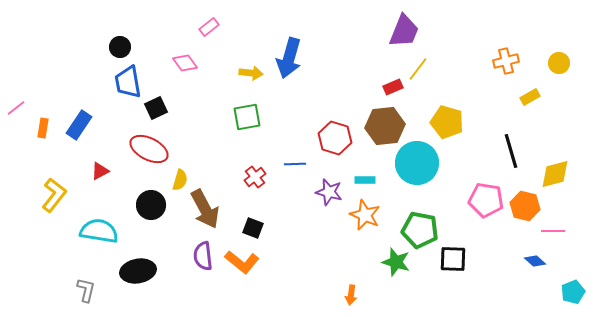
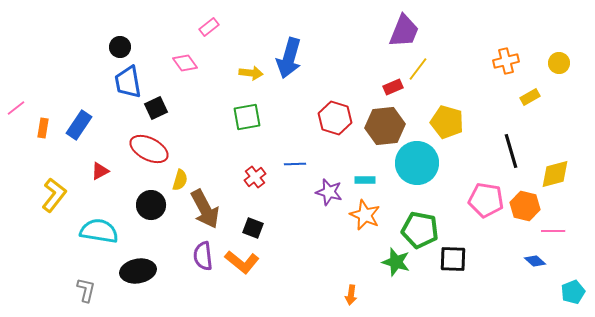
red hexagon at (335, 138): moved 20 px up
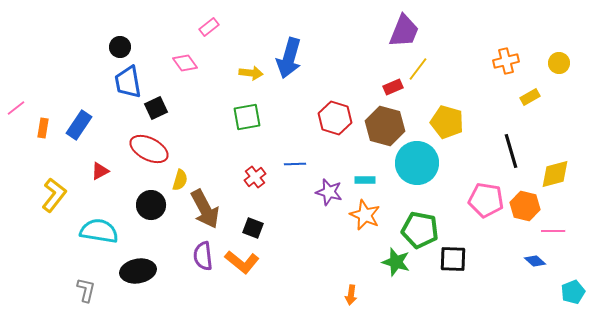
brown hexagon at (385, 126): rotated 21 degrees clockwise
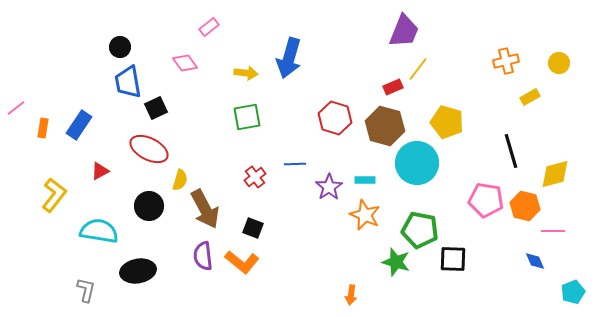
yellow arrow at (251, 73): moved 5 px left
purple star at (329, 192): moved 5 px up; rotated 24 degrees clockwise
black circle at (151, 205): moved 2 px left, 1 px down
blue diamond at (535, 261): rotated 25 degrees clockwise
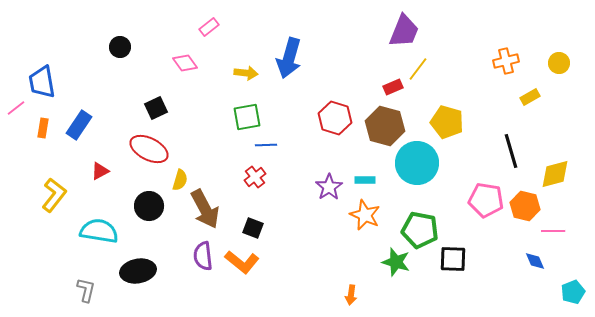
blue trapezoid at (128, 82): moved 86 px left
blue line at (295, 164): moved 29 px left, 19 px up
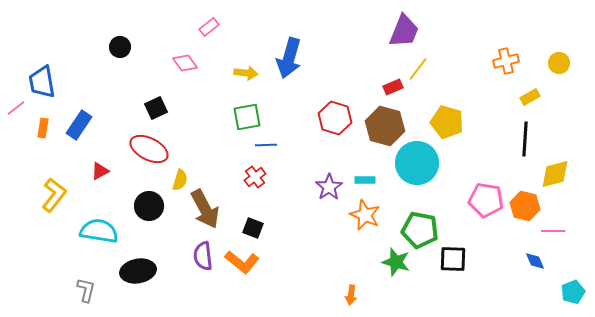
black line at (511, 151): moved 14 px right, 12 px up; rotated 20 degrees clockwise
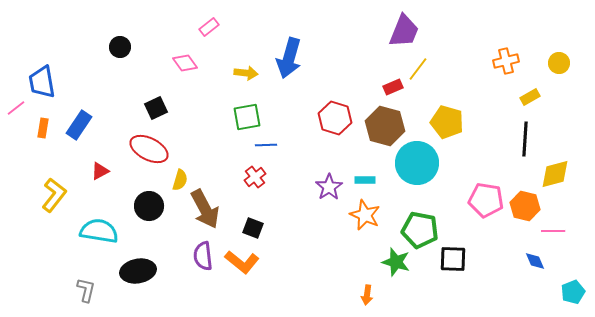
orange arrow at (351, 295): moved 16 px right
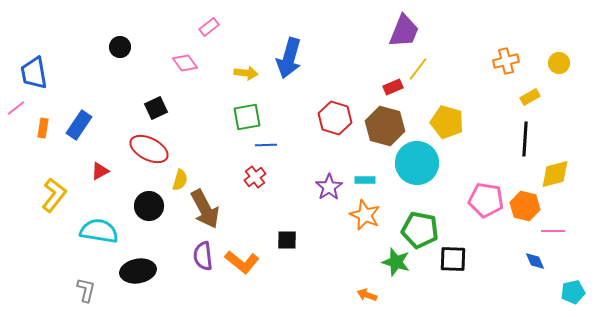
blue trapezoid at (42, 82): moved 8 px left, 9 px up
black square at (253, 228): moved 34 px right, 12 px down; rotated 20 degrees counterclockwise
cyan pentagon at (573, 292): rotated 10 degrees clockwise
orange arrow at (367, 295): rotated 102 degrees clockwise
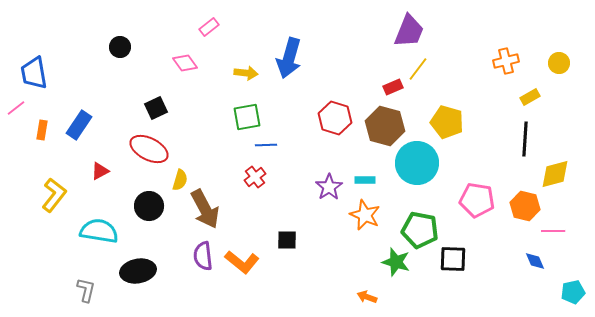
purple trapezoid at (404, 31): moved 5 px right
orange rectangle at (43, 128): moved 1 px left, 2 px down
pink pentagon at (486, 200): moved 9 px left
orange arrow at (367, 295): moved 2 px down
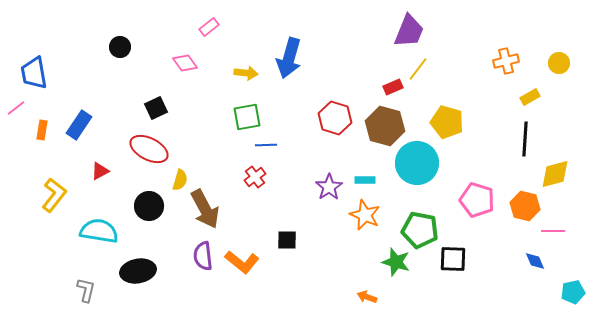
pink pentagon at (477, 200): rotated 8 degrees clockwise
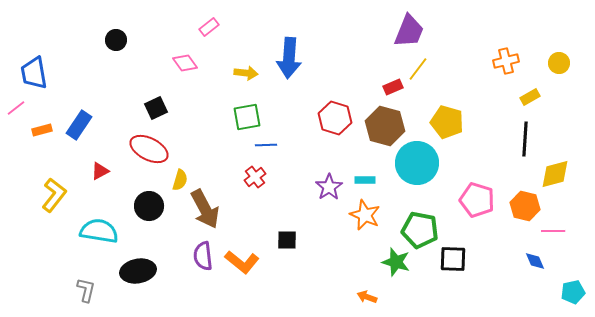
black circle at (120, 47): moved 4 px left, 7 px up
blue arrow at (289, 58): rotated 12 degrees counterclockwise
orange rectangle at (42, 130): rotated 66 degrees clockwise
